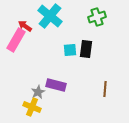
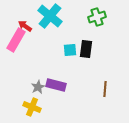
gray star: moved 5 px up
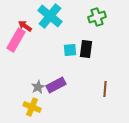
purple rectangle: rotated 42 degrees counterclockwise
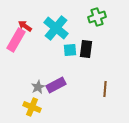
cyan cross: moved 6 px right, 12 px down
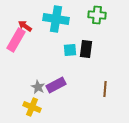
green cross: moved 2 px up; rotated 24 degrees clockwise
cyan cross: moved 9 px up; rotated 30 degrees counterclockwise
gray star: rotated 16 degrees counterclockwise
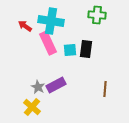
cyan cross: moved 5 px left, 2 px down
pink rectangle: moved 32 px right, 3 px down; rotated 55 degrees counterclockwise
yellow cross: rotated 18 degrees clockwise
